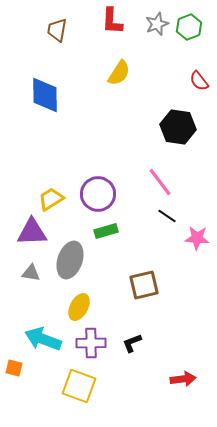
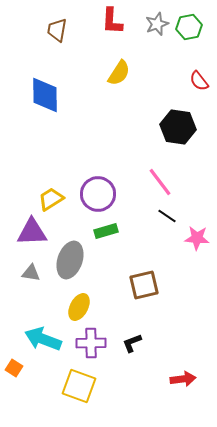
green hexagon: rotated 10 degrees clockwise
orange square: rotated 18 degrees clockwise
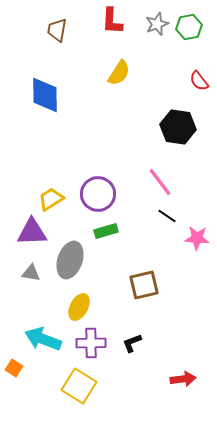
yellow square: rotated 12 degrees clockwise
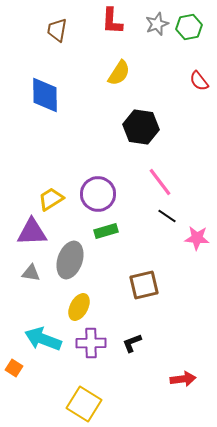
black hexagon: moved 37 px left
yellow square: moved 5 px right, 18 px down
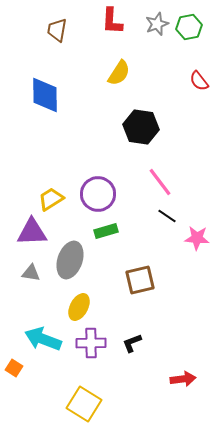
brown square: moved 4 px left, 5 px up
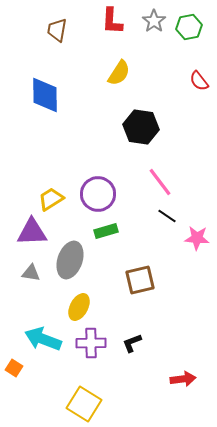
gray star: moved 3 px left, 3 px up; rotated 15 degrees counterclockwise
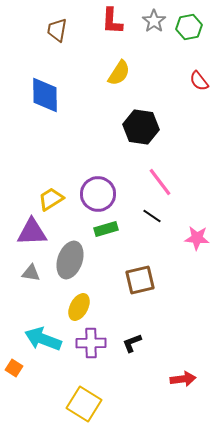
black line: moved 15 px left
green rectangle: moved 2 px up
